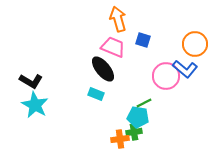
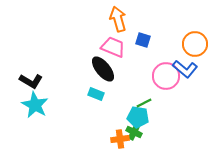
green cross: rotated 35 degrees clockwise
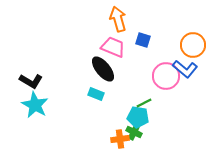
orange circle: moved 2 px left, 1 px down
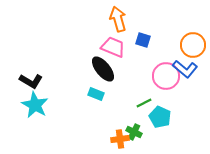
cyan pentagon: moved 22 px right; rotated 15 degrees clockwise
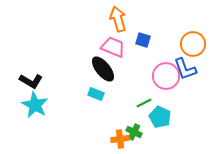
orange circle: moved 1 px up
blue L-shape: rotated 30 degrees clockwise
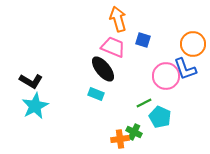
cyan star: moved 1 px down; rotated 16 degrees clockwise
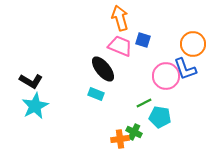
orange arrow: moved 2 px right, 1 px up
pink trapezoid: moved 7 px right, 1 px up
cyan pentagon: rotated 15 degrees counterclockwise
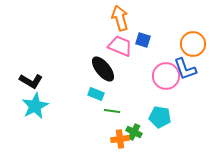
green line: moved 32 px left, 8 px down; rotated 35 degrees clockwise
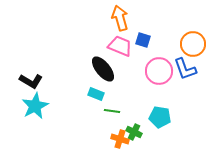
pink circle: moved 7 px left, 5 px up
orange cross: rotated 24 degrees clockwise
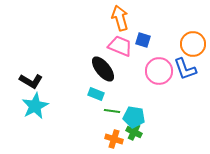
cyan pentagon: moved 26 px left
orange cross: moved 6 px left
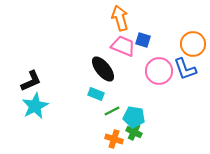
pink trapezoid: moved 3 px right
black L-shape: rotated 55 degrees counterclockwise
green line: rotated 35 degrees counterclockwise
